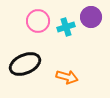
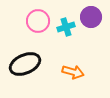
orange arrow: moved 6 px right, 5 px up
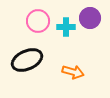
purple circle: moved 1 px left, 1 px down
cyan cross: rotated 18 degrees clockwise
black ellipse: moved 2 px right, 4 px up
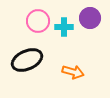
cyan cross: moved 2 px left
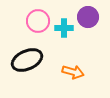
purple circle: moved 2 px left, 1 px up
cyan cross: moved 1 px down
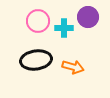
black ellipse: moved 9 px right; rotated 16 degrees clockwise
orange arrow: moved 5 px up
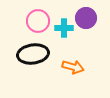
purple circle: moved 2 px left, 1 px down
black ellipse: moved 3 px left, 6 px up
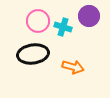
purple circle: moved 3 px right, 2 px up
cyan cross: moved 1 px left, 1 px up; rotated 18 degrees clockwise
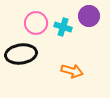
pink circle: moved 2 px left, 2 px down
black ellipse: moved 12 px left
orange arrow: moved 1 px left, 4 px down
